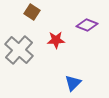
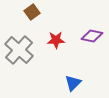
brown square: rotated 21 degrees clockwise
purple diamond: moved 5 px right, 11 px down; rotated 10 degrees counterclockwise
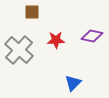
brown square: rotated 35 degrees clockwise
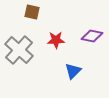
brown square: rotated 14 degrees clockwise
blue triangle: moved 12 px up
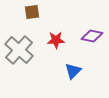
brown square: rotated 21 degrees counterclockwise
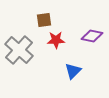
brown square: moved 12 px right, 8 px down
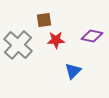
gray cross: moved 1 px left, 5 px up
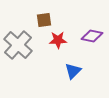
red star: moved 2 px right
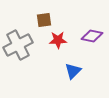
gray cross: rotated 20 degrees clockwise
